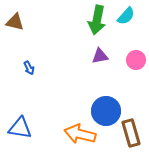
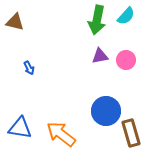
pink circle: moved 10 px left
orange arrow: moved 19 px left; rotated 24 degrees clockwise
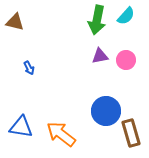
blue triangle: moved 1 px right, 1 px up
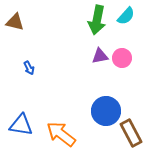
pink circle: moved 4 px left, 2 px up
blue triangle: moved 2 px up
brown rectangle: rotated 12 degrees counterclockwise
